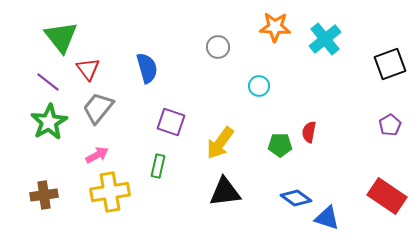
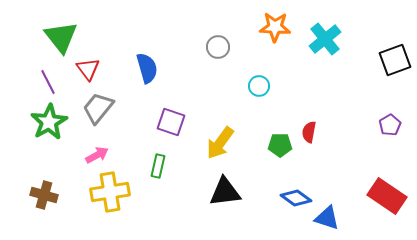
black square: moved 5 px right, 4 px up
purple line: rotated 25 degrees clockwise
brown cross: rotated 24 degrees clockwise
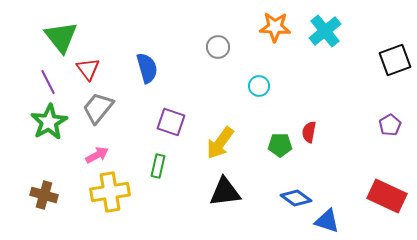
cyan cross: moved 8 px up
red rectangle: rotated 9 degrees counterclockwise
blue triangle: moved 3 px down
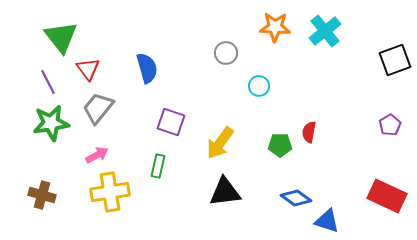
gray circle: moved 8 px right, 6 px down
green star: moved 2 px right, 1 px down; rotated 21 degrees clockwise
brown cross: moved 2 px left
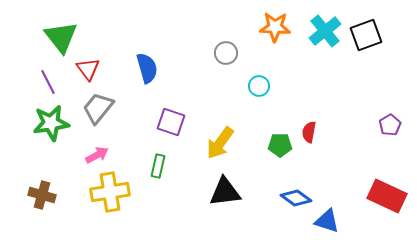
black square: moved 29 px left, 25 px up
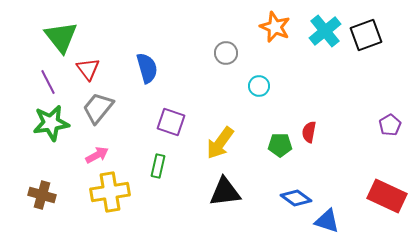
orange star: rotated 20 degrees clockwise
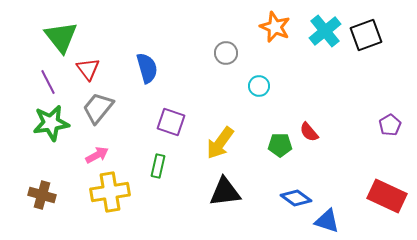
red semicircle: rotated 50 degrees counterclockwise
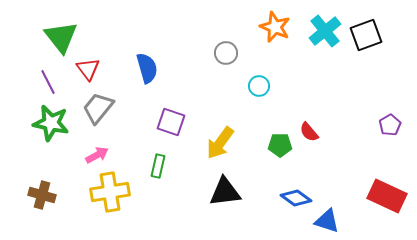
green star: rotated 21 degrees clockwise
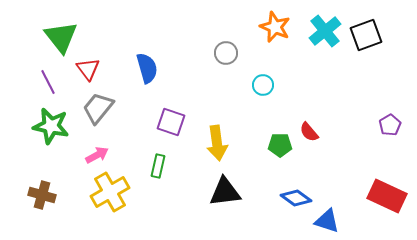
cyan circle: moved 4 px right, 1 px up
green star: moved 3 px down
yellow arrow: moved 3 px left; rotated 44 degrees counterclockwise
yellow cross: rotated 21 degrees counterclockwise
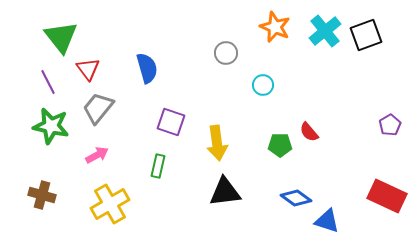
yellow cross: moved 12 px down
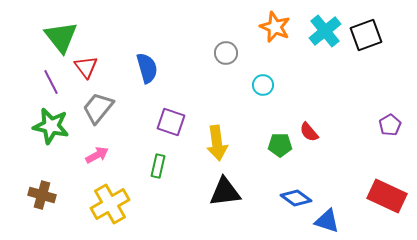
red triangle: moved 2 px left, 2 px up
purple line: moved 3 px right
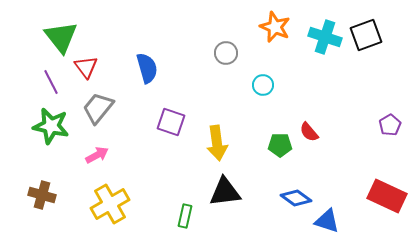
cyan cross: moved 6 px down; rotated 32 degrees counterclockwise
green rectangle: moved 27 px right, 50 px down
